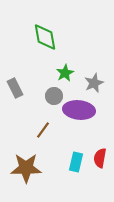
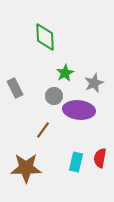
green diamond: rotated 8 degrees clockwise
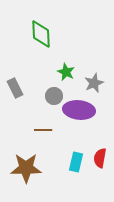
green diamond: moved 4 px left, 3 px up
green star: moved 1 px right, 1 px up; rotated 18 degrees counterclockwise
brown line: rotated 54 degrees clockwise
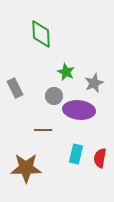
cyan rectangle: moved 8 px up
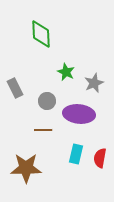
gray circle: moved 7 px left, 5 px down
purple ellipse: moved 4 px down
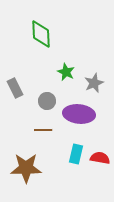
red semicircle: rotated 90 degrees clockwise
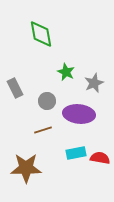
green diamond: rotated 8 degrees counterclockwise
brown line: rotated 18 degrees counterclockwise
cyan rectangle: moved 1 px up; rotated 66 degrees clockwise
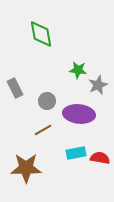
green star: moved 12 px right, 2 px up; rotated 18 degrees counterclockwise
gray star: moved 4 px right, 2 px down
brown line: rotated 12 degrees counterclockwise
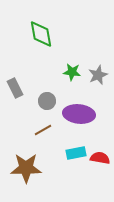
green star: moved 6 px left, 2 px down
gray star: moved 10 px up
